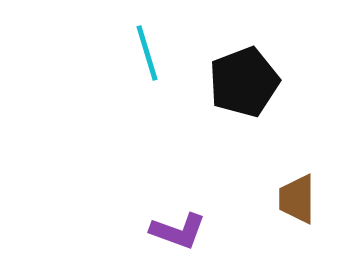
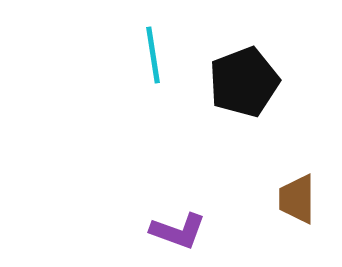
cyan line: moved 6 px right, 2 px down; rotated 8 degrees clockwise
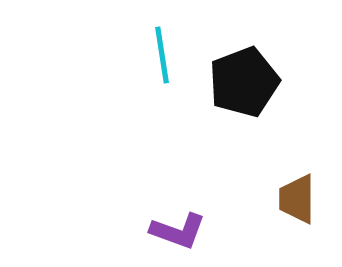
cyan line: moved 9 px right
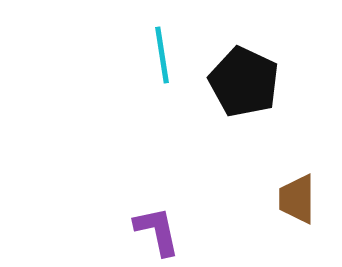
black pentagon: rotated 26 degrees counterclockwise
purple L-shape: moved 21 px left; rotated 122 degrees counterclockwise
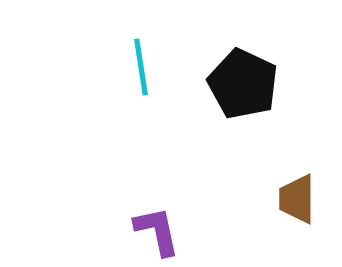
cyan line: moved 21 px left, 12 px down
black pentagon: moved 1 px left, 2 px down
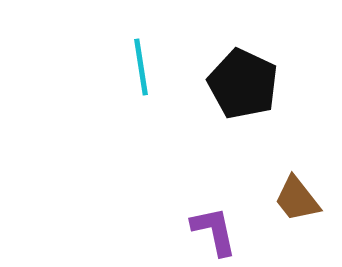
brown trapezoid: rotated 38 degrees counterclockwise
purple L-shape: moved 57 px right
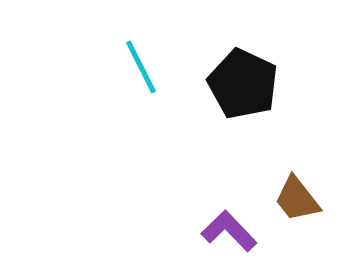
cyan line: rotated 18 degrees counterclockwise
purple L-shape: moved 15 px right; rotated 32 degrees counterclockwise
